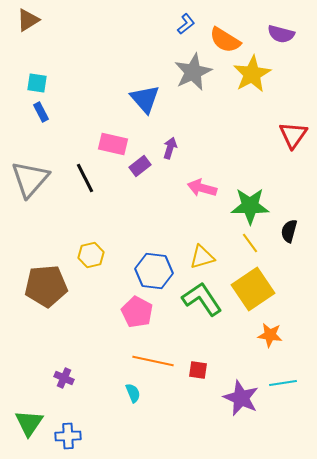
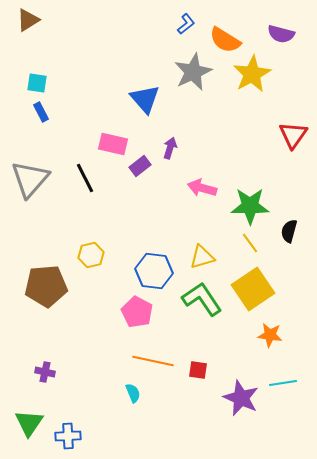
purple cross: moved 19 px left, 6 px up; rotated 12 degrees counterclockwise
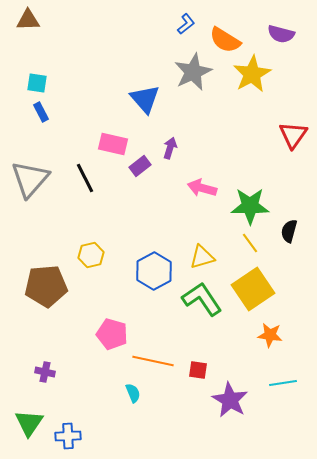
brown triangle: rotated 30 degrees clockwise
blue hexagon: rotated 24 degrees clockwise
pink pentagon: moved 25 px left, 22 px down; rotated 12 degrees counterclockwise
purple star: moved 11 px left, 2 px down; rotated 6 degrees clockwise
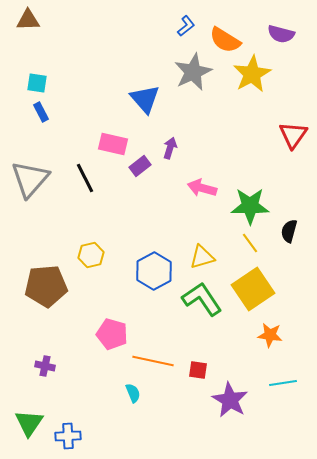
blue L-shape: moved 2 px down
purple cross: moved 6 px up
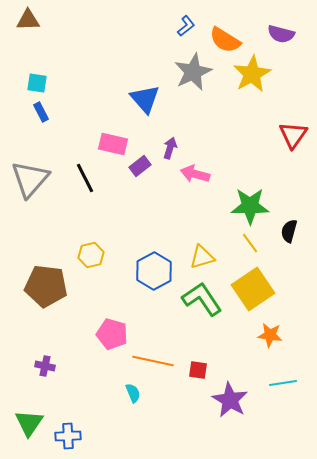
pink arrow: moved 7 px left, 14 px up
brown pentagon: rotated 12 degrees clockwise
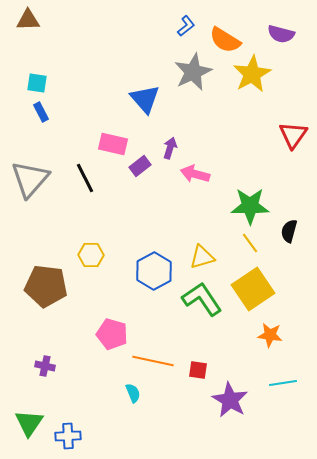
yellow hexagon: rotated 15 degrees clockwise
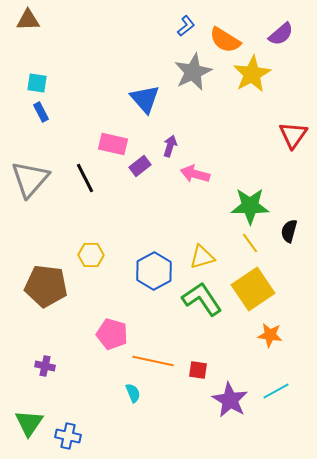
purple semicircle: rotated 56 degrees counterclockwise
purple arrow: moved 2 px up
cyan line: moved 7 px left, 8 px down; rotated 20 degrees counterclockwise
blue cross: rotated 15 degrees clockwise
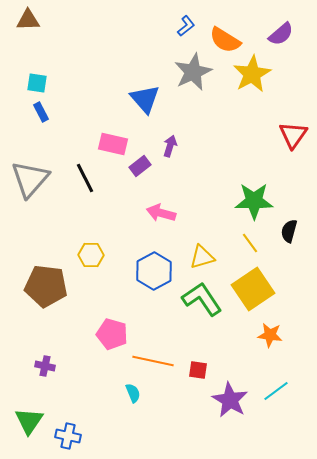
pink arrow: moved 34 px left, 39 px down
green star: moved 4 px right, 5 px up
cyan line: rotated 8 degrees counterclockwise
green triangle: moved 2 px up
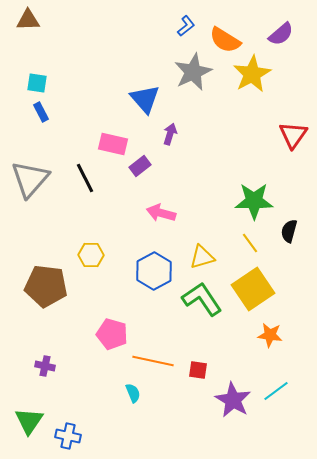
purple arrow: moved 12 px up
purple star: moved 3 px right
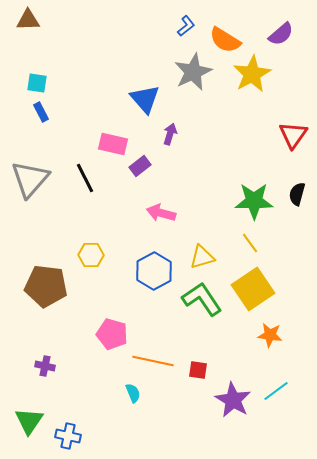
black semicircle: moved 8 px right, 37 px up
